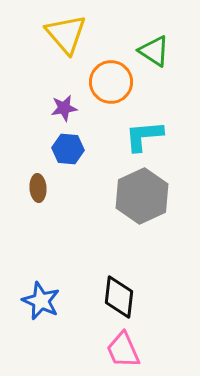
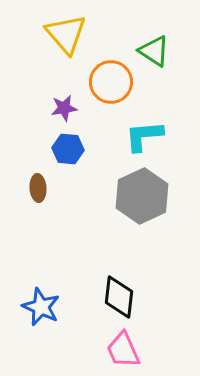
blue star: moved 6 px down
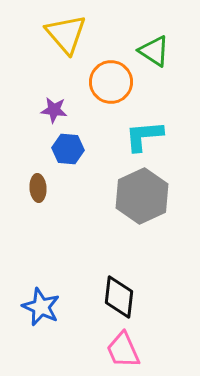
purple star: moved 10 px left, 2 px down; rotated 16 degrees clockwise
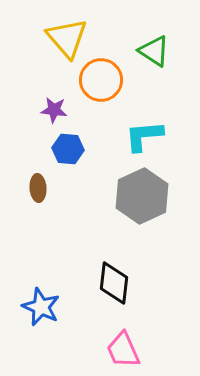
yellow triangle: moved 1 px right, 4 px down
orange circle: moved 10 px left, 2 px up
black diamond: moved 5 px left, 14 px up
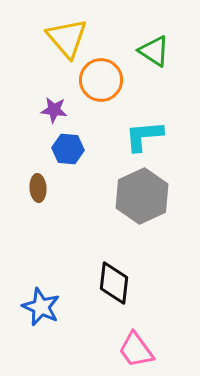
pink trapezoid: moved 13 px right; rotated 12 degrees counterclockwise
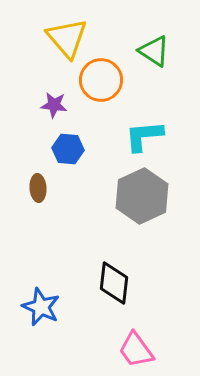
purple star: moved 5 px up
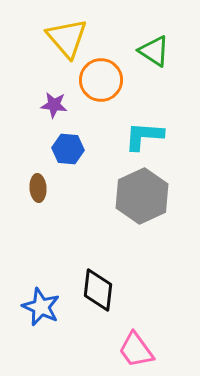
cyan L-shape: rotated 9 degrees clockwise
black diamond: moved 16 px left, 7 px down
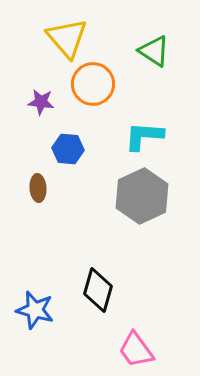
orange circle: moved 8 px left, 4 px down
purple star: moved 13 px left, 3 px up
black diamond: rotated 9 degrees clockwise
blue star: moved 6 px left, 3 px down; rotated 9 degrees counterclockwise
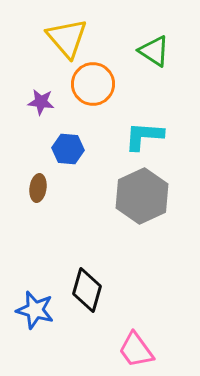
brown ellipse: rotated 12 degrees clockwise
black diamond: moved 11 px left
